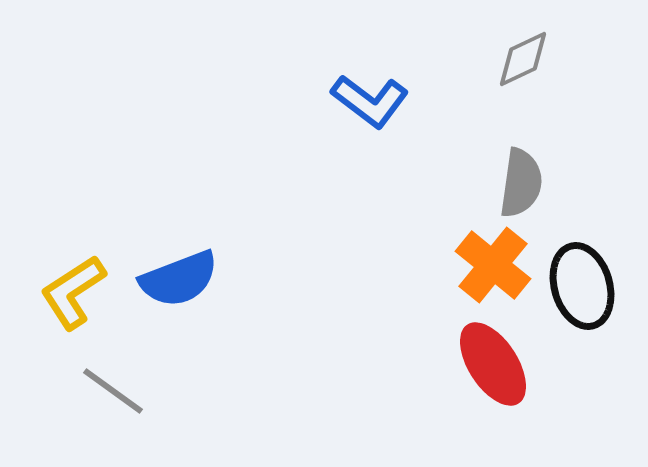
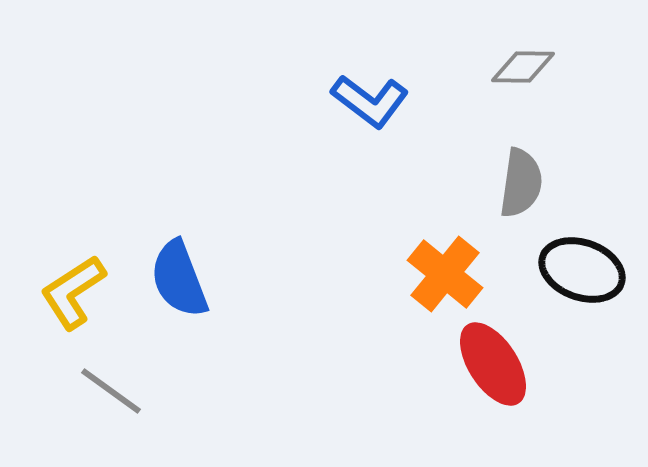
gray diamond: moved 8 px down; rotated 26 degrees clockwise
orange cross: moved 48 px left, 9 px down
blue semicircle: rotated 90 degrees clockwise
black ellipse: moved 16 px up; rotated 54 degrees counterclockwise
gray line: moved 2 px left
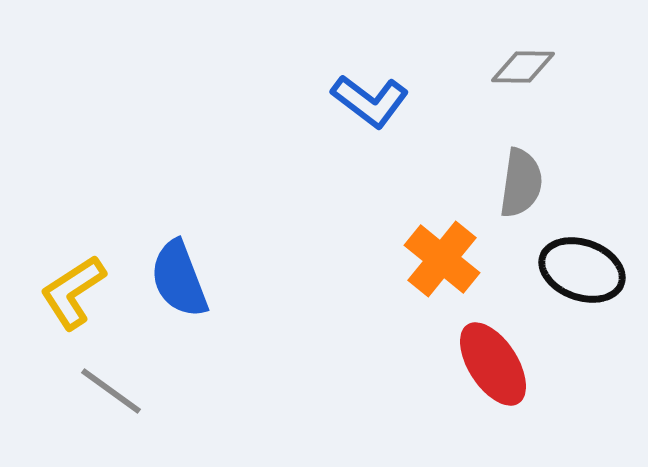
orange cross: moved 3 px left, 15 px up
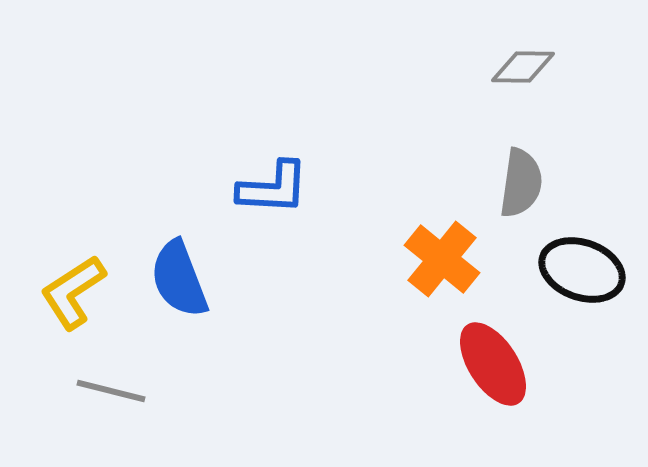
blue L-shape: moved 97 px left, 87 px down; rotated 34 degrees counterclockwise
gray line: rotated 22 degrees counterclockwise
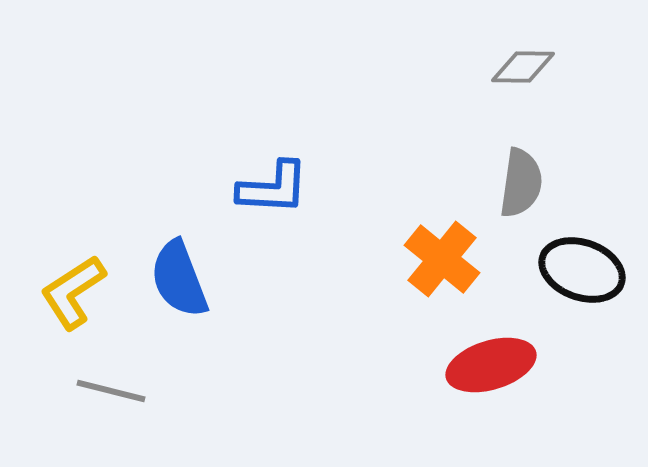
red ellipse: moved 2 px left, 1 px down; rotated 74 degrees counterclockwise
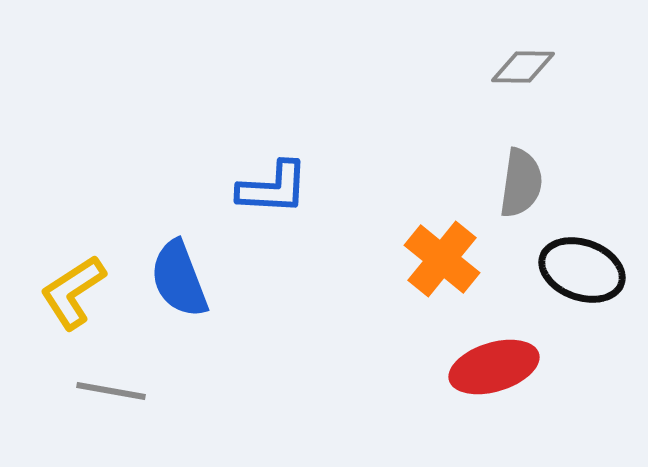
red ellipse: moved 3 px right, 2 px down
gray line: rotated 4 degrees counterclockwise
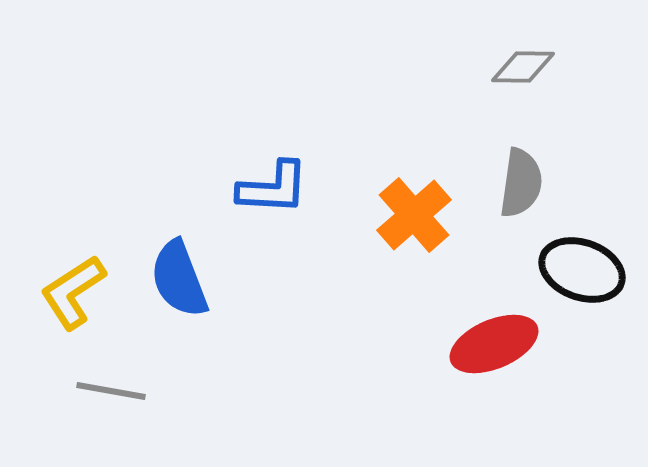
orange cross: moved 28 px left, 44 px up; rotated 10 degrees clockwise
red ellipse: moved 23 px up; rotated 6 degrees counterclockwise
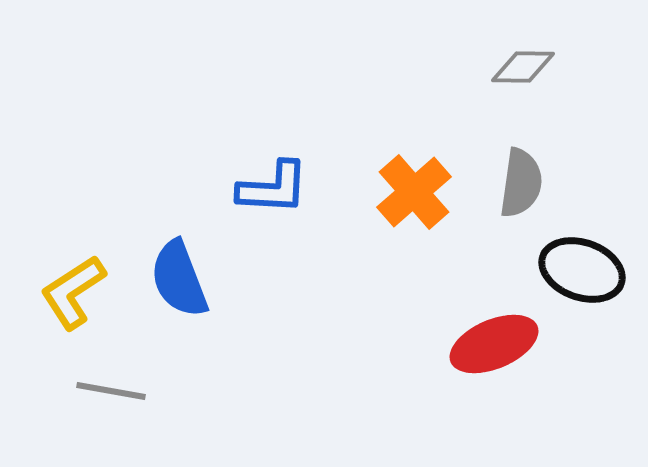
orange cross: moved 23 px up
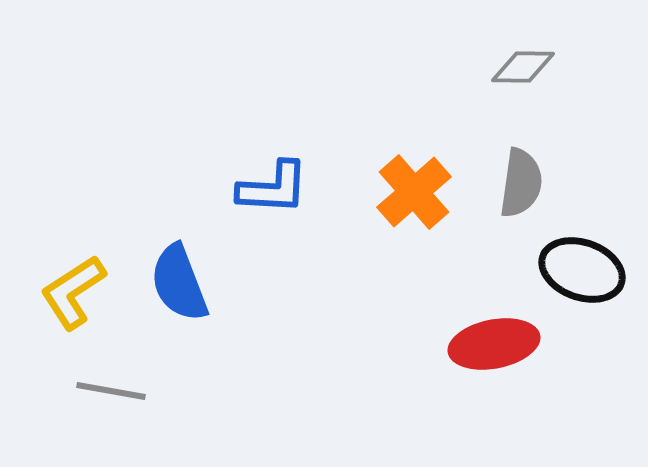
blue semicircle: moved 4 px down
red ellipse: rotated 12 degrees clockwise
